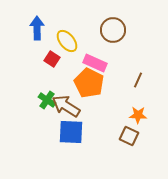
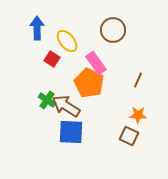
pink rectangle: moved 1 px right; rotated 30 degrees clockwise
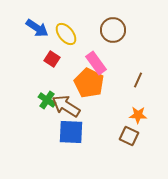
blue arrow: rotated 125 degrees clockwise
yellow ellipse: moved 1 px left, 7 px up
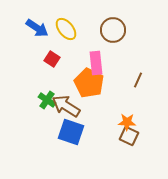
yellow ellipse: moved 5 px up
pink rectangle: rotated 30 degrees clockwise
orange star: moved 11 px left, 7 px down
blue square: rotated 16 degrees clockwise
